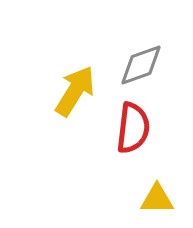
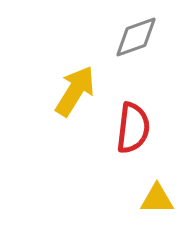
gray diamond: moved 5 px left, 28 px up
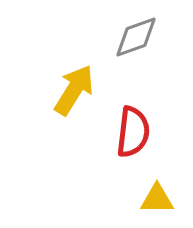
yellow arrow: moved 1 px left, 1 px up
red semicircle: moved 4 px down
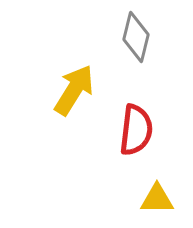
gray diamond: rotated 57 degrees counterclockwise
red semicircle: moved 3 px right, 2 px up
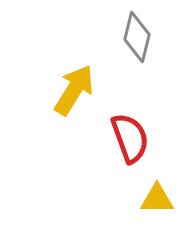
gray diamond: moved 1 px right
red semicircle: moved 6 px left, 8 px down; rotated 27 degrees counterclockwise
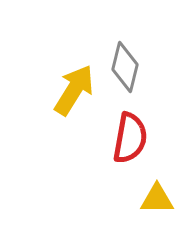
gray diamond: moved 12 px left, 30 px down
red semicircle: rotated 30 degrees clockwise
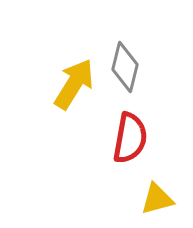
yellow arrow: moved 6 px up
yellow triangle: rotated 15 degrees counterclockwise
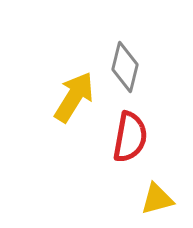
yellow arrow: moved 13 px down
red semicircle: moved 1 px up
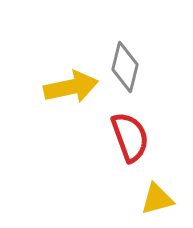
yellow arrow: moved 3 px left, 10 px up; rotated 46 degrees clockwise
red semicircle: rotated 30 degrees counterclockwise
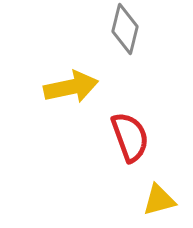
gray diamond: moved 38 px up
yellow triangle: moved 2 px right, 1 px down
